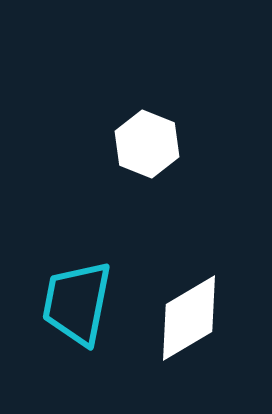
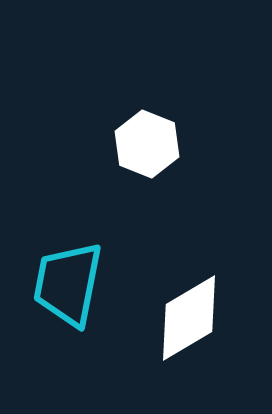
cyan trapezoid: moved 9 px left, 19 px up
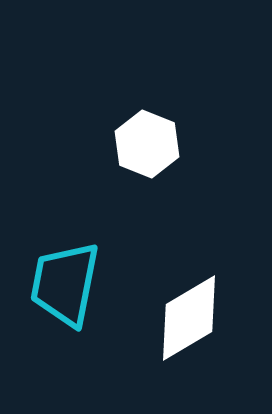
cyan trapezoid: moved 3 px left
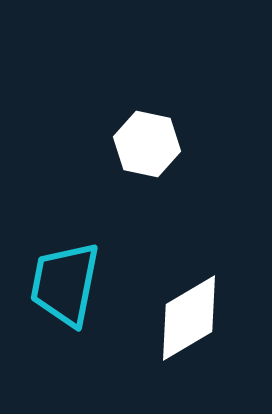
white hexagon: rotated 10 degrees counterclockwise
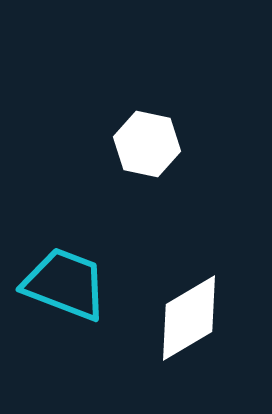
cyan trapezoid: rotated 100 degrees clockwise
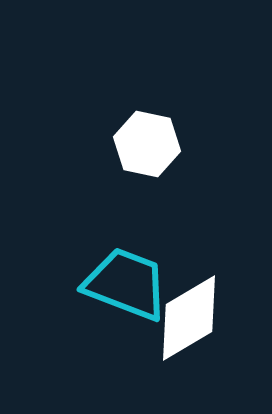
cyan trapezoid: moved 61 px right
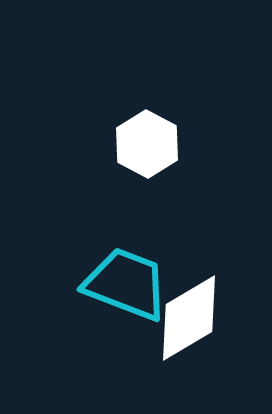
white hexagon: rotated 16 degrees clockwise
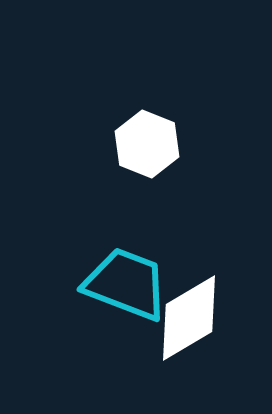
white hexagon: rotated 6 degrees counterclockwise
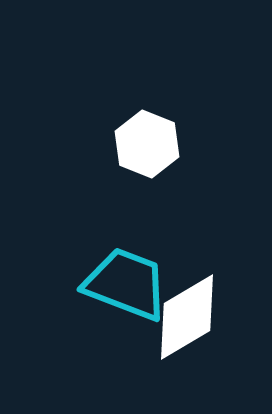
white diamond: moved 2 px left, 1 px up
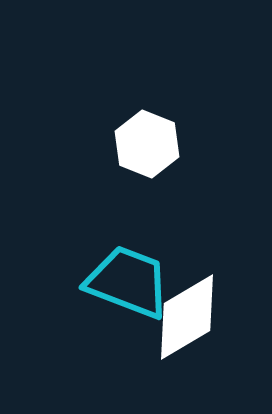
cyan trapezoid: moved 2 px right, 2 px up
